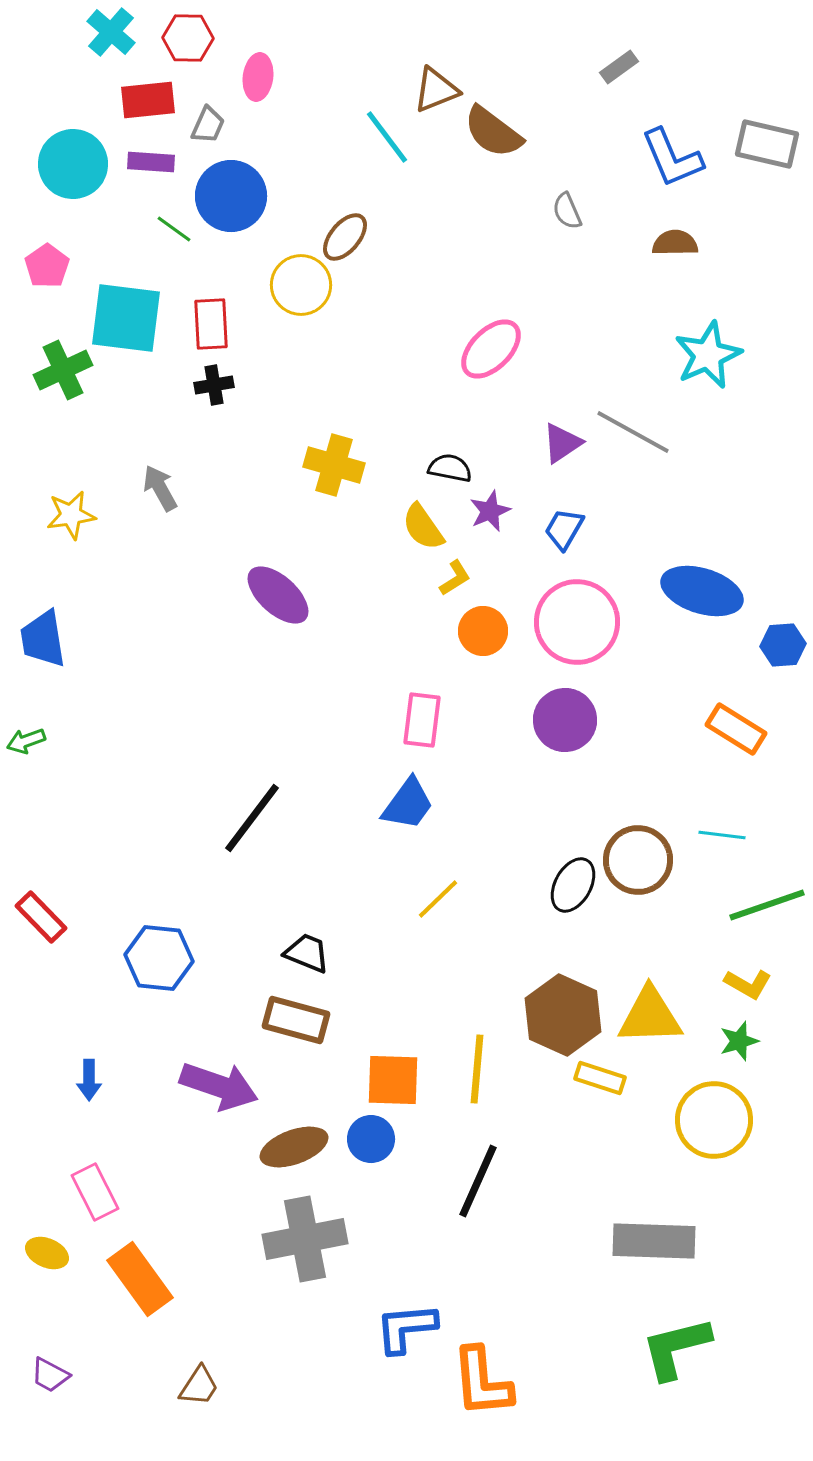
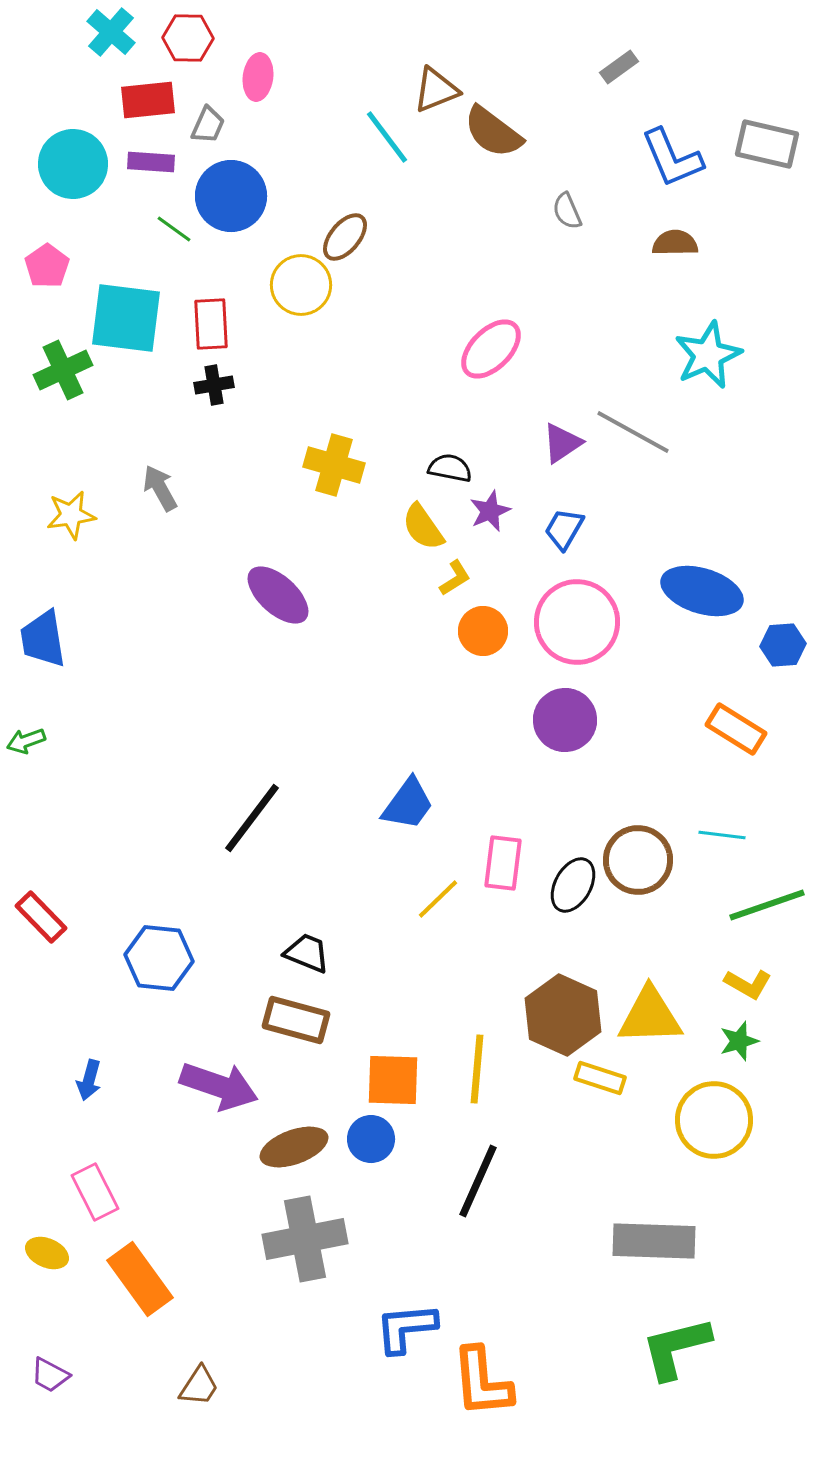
pink rectangle at (422, 720): moved 81 px right, 143 px down
blue arrow at (89, 1080): rotated 15 degrees clockwise
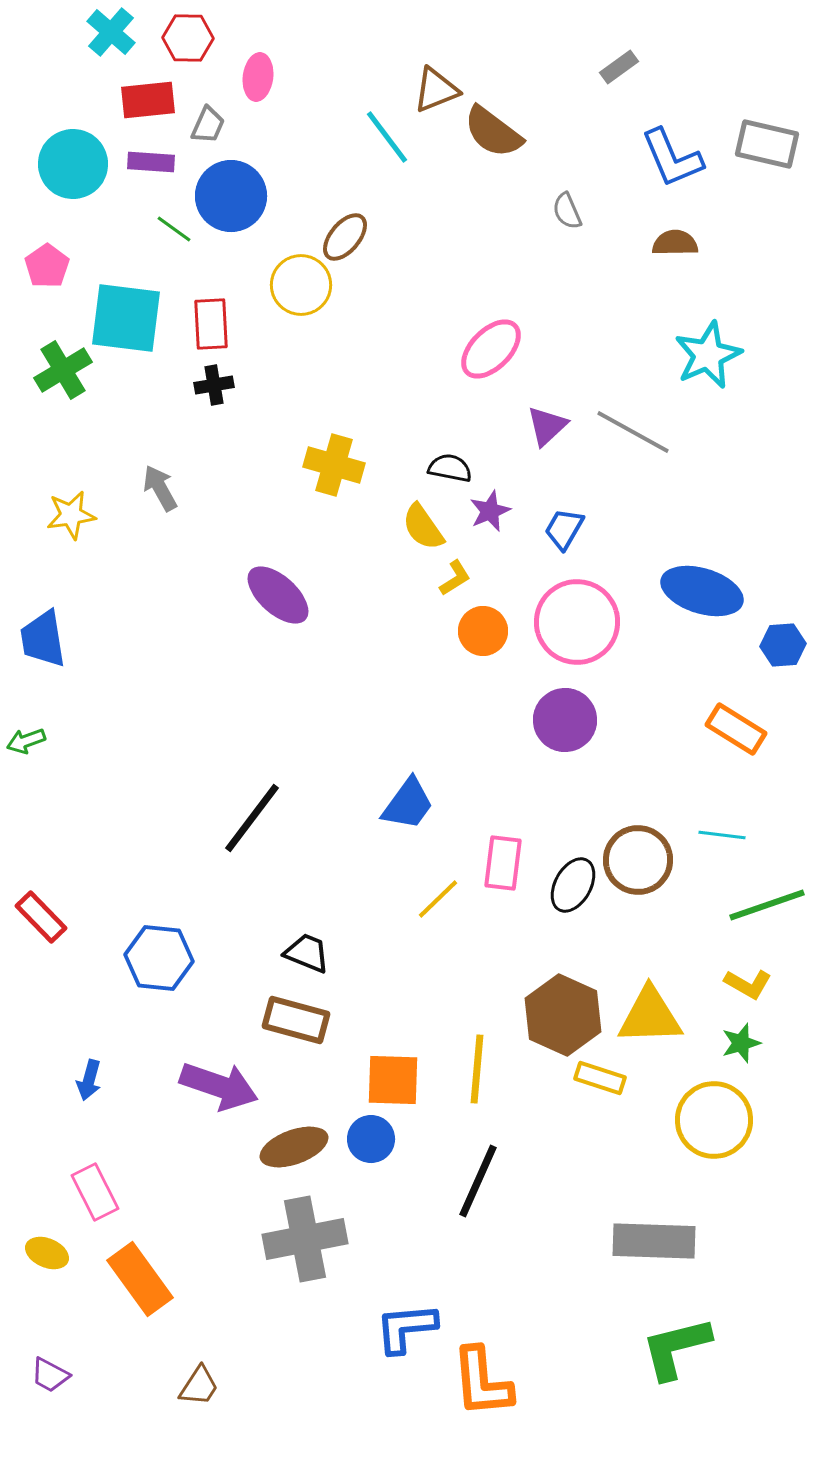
green cross at (63, 370): rotated 6 degrees counterclockwise
purple triangle at (562, 443): moved 15 px left, 17 px up; rotated 9 degrees counterclockwise
green star at (739, 1041): moved 2 px right, 2 px down
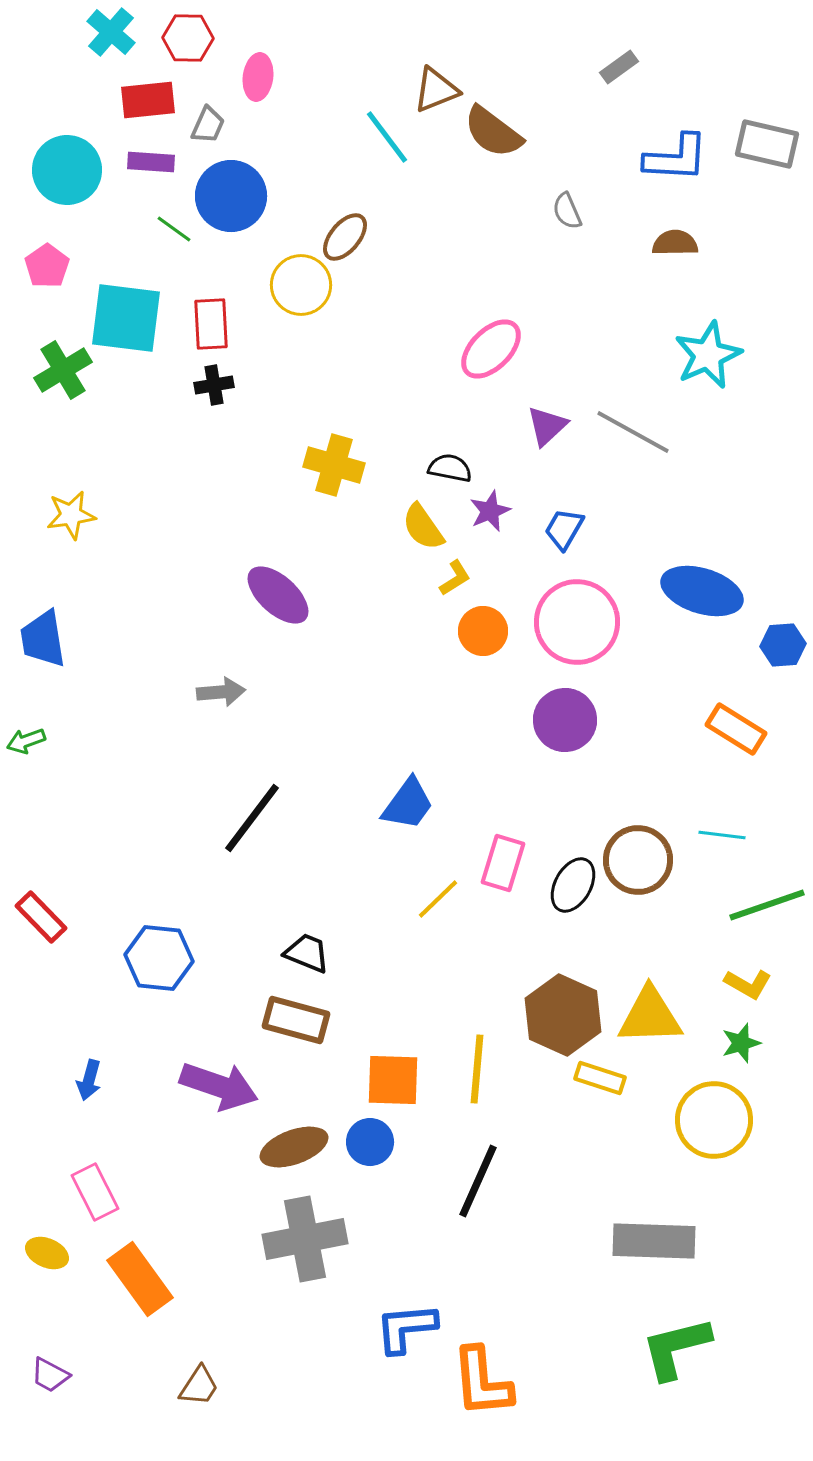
blue L-shape at (672, 158): moved 4 px right; rotated 64 degrees counterclockwise
cyan circle at (73, 164): moved 6 px left, 6 px down
gray arrow at (160, 488): moved 61 px right, 204 px down; rotated 114 degrees clockwise
pink rectangle at (503, 863): rotated 10 degrees clockwise
blue circle at (371, 1139): moved 1 px left, 3 px down
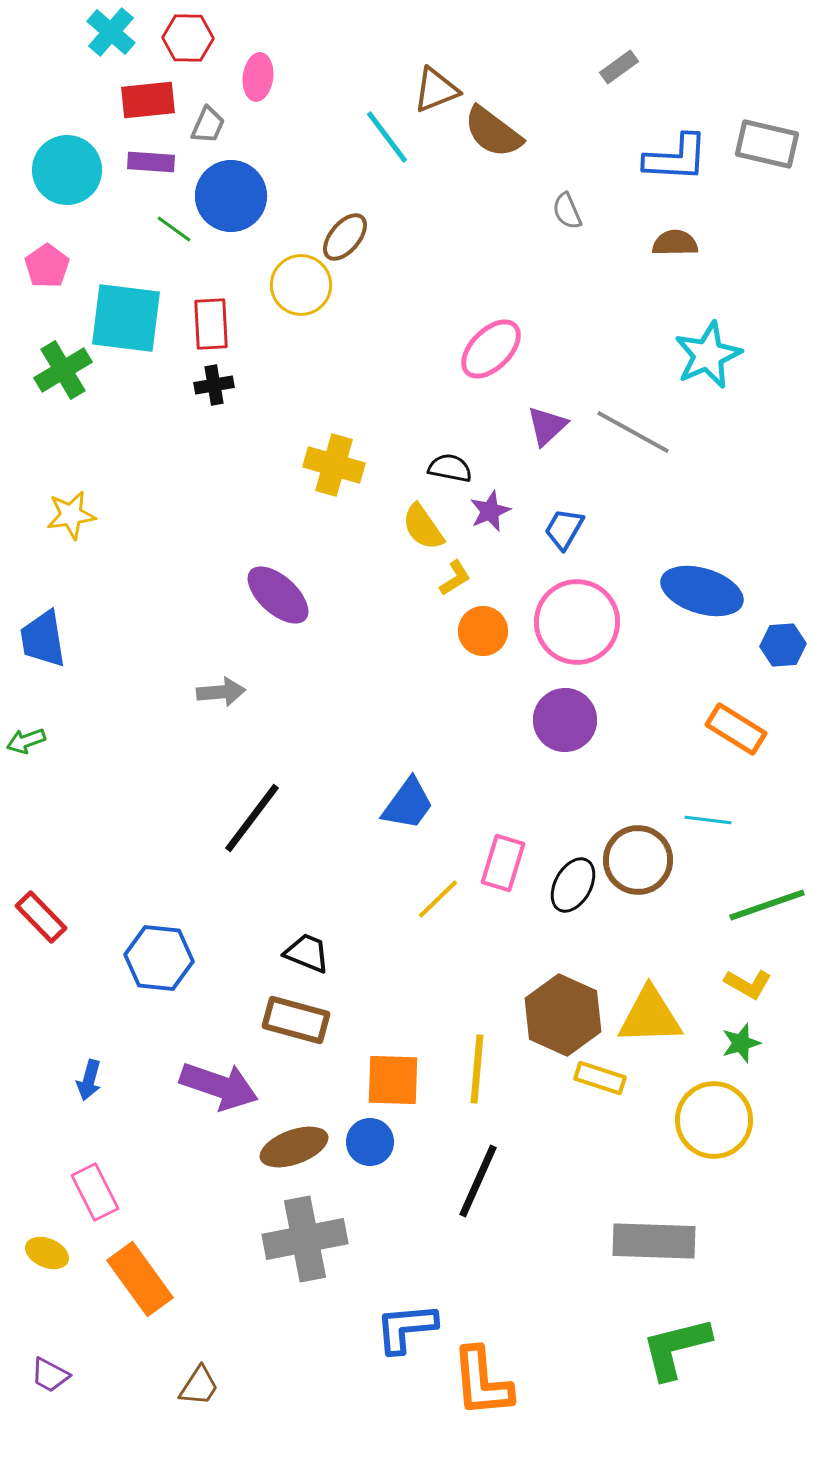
cyan line at (722, 835): moved 14 px left, 15 px up
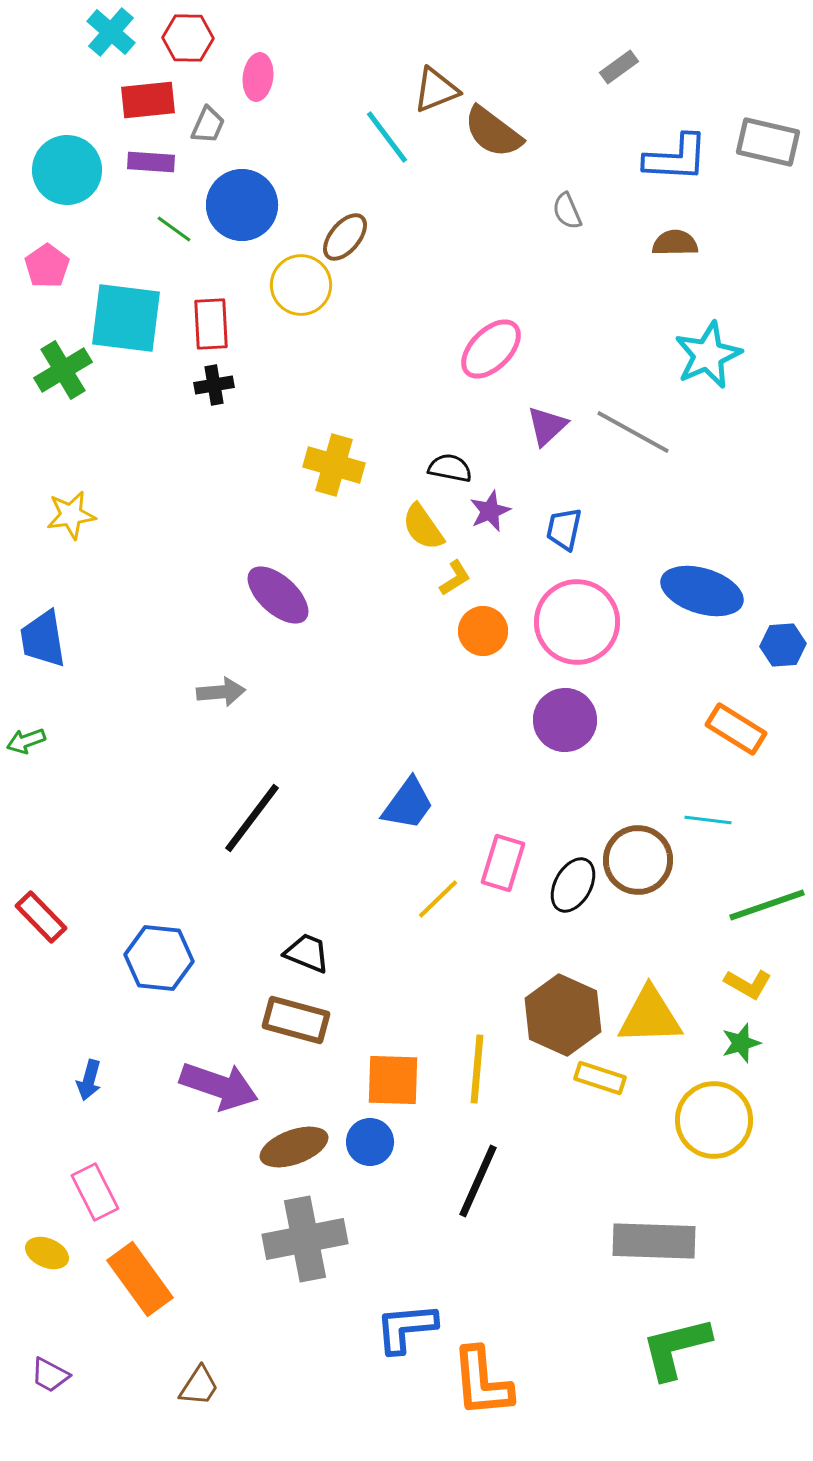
gray rectangle at (767, 144): moved 1 px right, 2 px up
blue circle at (231, 196): moved 11 px right, 9 px down
blue trapezoid at (564, 529): rotated 18 degrees counterclockwise
